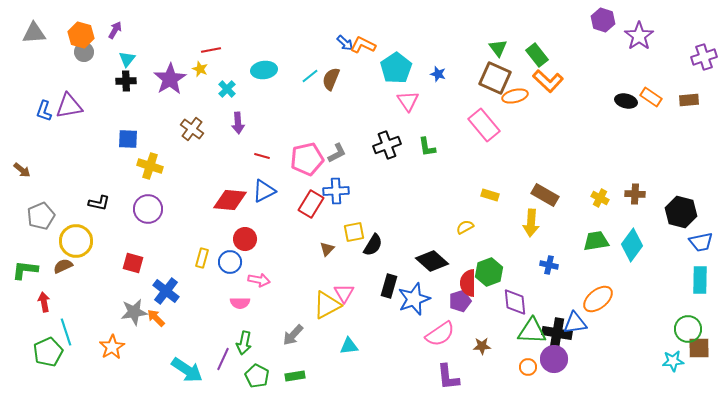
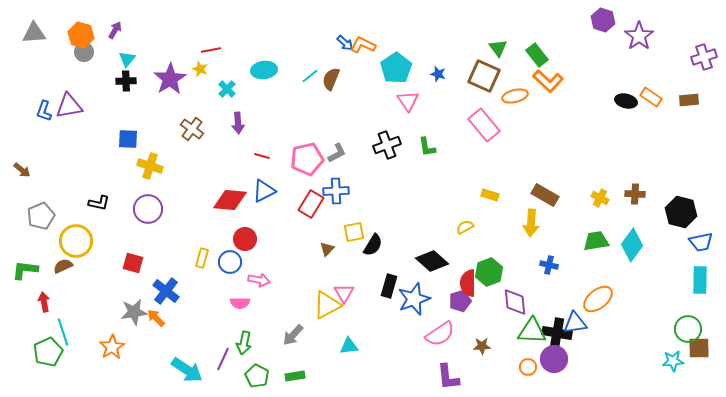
brown square at (495, 78): moved 11 px left, 2 px up
cyan line at (66, 332): moved 3 px left
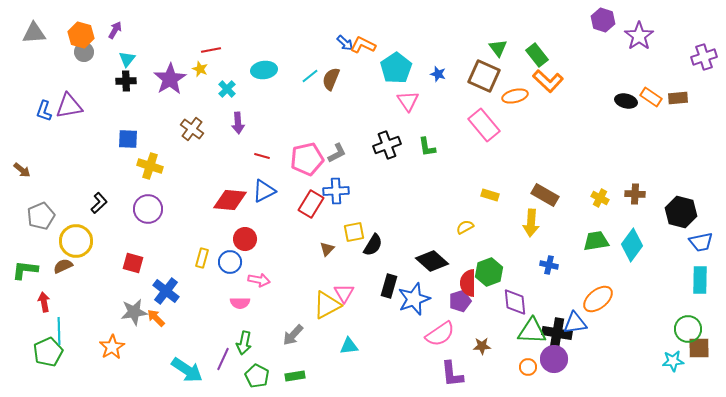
brown rectangle at (689, 100): moved 11 px left, 2 px up
black L-shape at (99, 203): rotated 55 degrees counterclockwise
cyan line at (63, 332): moved 4 px left, 1 px up; rotated 16 degrees clockwise
purple L-shape at (448, 377): moved 4 px right, 3 px up
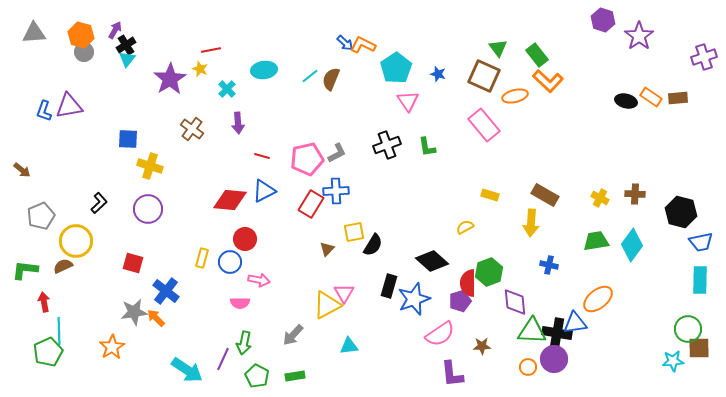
black cross at (126, 81): moved 36 px up; rotated 30 degrees counterclockwise
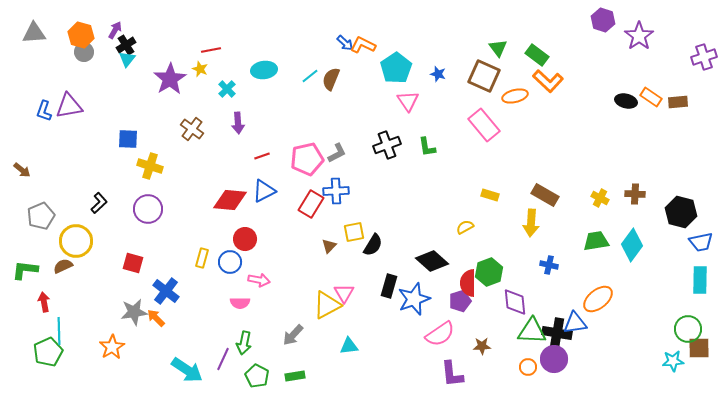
green rectangle at (537, 55): rotated 15 degrees counterclockwise
brown rectangle at (678, 98): moved 4 px down
red line at (262, 156): rotated 35 degrees counterclockwise
brown triangle at (327, 249): moved 2 px right, 3 px up
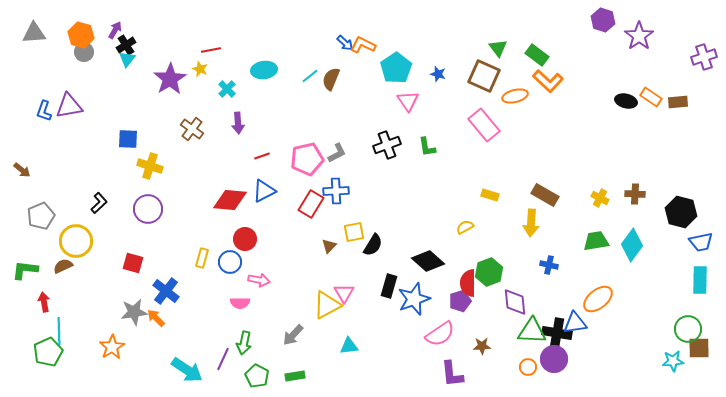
black diamond at (432, 261): moved 4 px left
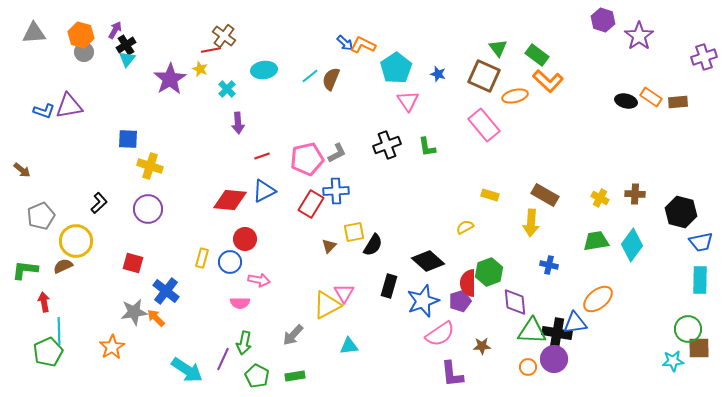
blue L-shape at (44, 111): rotated 90 degrees counterclockwise
brown cross at (192, 129): moved 32 px right, 93 px up
blue star at (414, 299): moved 9 px right, 2 px down
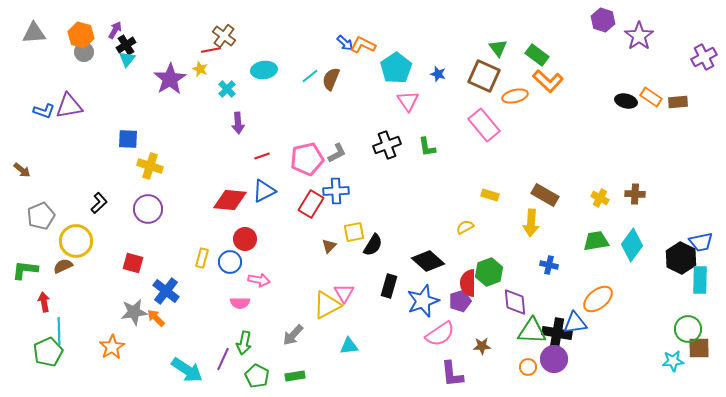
purple cross at (704, 57): rotated 10 degrees counterclockwise
black hexagon at (681, 212): moved 46 px down; rotated 12 degrees clockwise
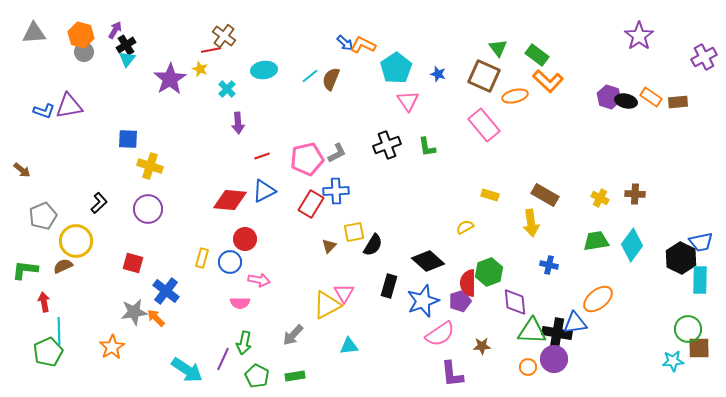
purple hexagon at (603, 20): moved 6 px right, 77 px down
gray pentagon at (41, 216): moved 2 px right
yellow arrow at (531, 223): rotated 12 degrees counterclockwise
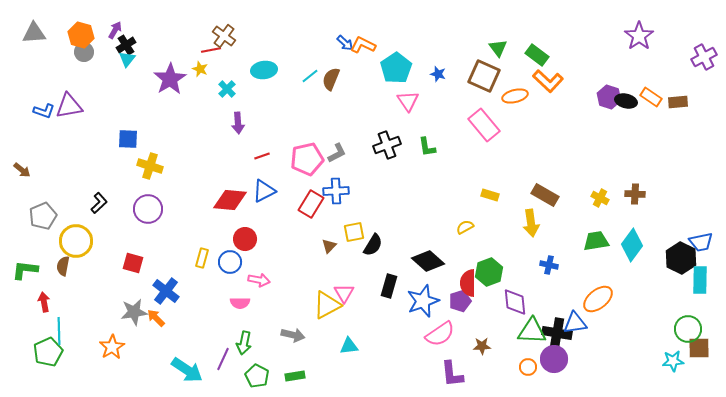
brown semicircle at (63, 266): rotated 54 degrees counterclockwise
gray arrow at (293, 335): rotated 120 degrees counterclockwise
